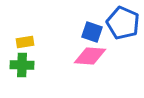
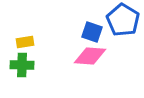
blue pentagon: moved 3 px up; rotated 8 degrees clockwise
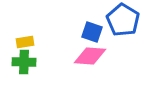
green cross: moved 2 px right, 3 px up
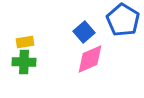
blue square: moved 8 px left; rotated 30 degrees clockwise
pink diamond: moved 3 px down; rotated 28 degrees counterclockwise
